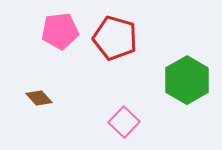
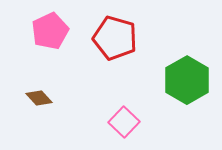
pink pentagon: moved 10 px left; rotated 18 degrees counterclockwise
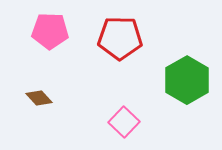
pink pentagon: rotated 27 degrees clockwise
red pentagon: moved 5 px right; rotated 15 degrees counterclockwise
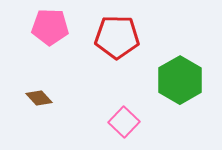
pink pentagon: moved 4 px up
red pentagon: moved 3 px left, 1 px up
green hexagon: moved 7 px left
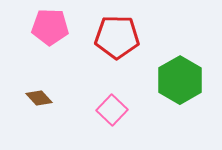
pink square: moved 12 px left, 12 px up
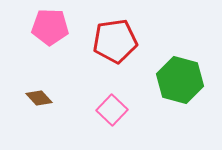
red pentagon: moved 2 px left, 4 px down; rotated 9 degrees counterclockwise
green hexagon: rotated 15 degrees counterclockwise
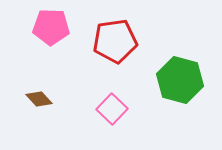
pink pentagon: moved 1 px right
brown diamond: moved 1 px down
pink square: moved 1 px up
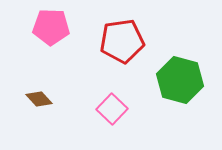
red pentagon: moved 7 px right
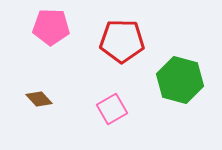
red pentagon: rotated 9 degrees clockwise
pink square: rotated 16 degrees clockwise
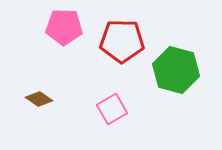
pink pentagon: moved 13 px right
green hexagon: moved 4 px left, 10 px up
brown diamond: rotated 12 degrees counterclockwise
